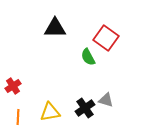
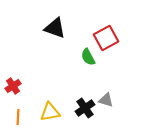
black triangle: rotated 20 degrees clockwise
red square: rotated 25 degrees clockwise
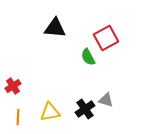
black triangle: rotated 15 degrees counterclockwise
black cross: moved 1 px down
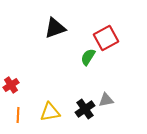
black triangle: rotated 25 degrees counterclockwise
green semicircle: rotated 60 degrees clockwise
red cross: moved 2 px left, 1 px up
gray triangle: rotated 28 degrees counterclockwise
orange line: moved 2 px up
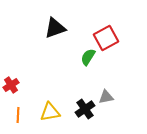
gray triangle: moved 3 px up
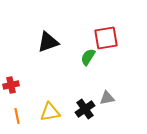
black triangle: moved 7 px left, 14 px down
red square: rotated 20 degrees clockwise
red cross: rotated 21 degrees clockwise
gray triangle: moved 1 px right, 1 px down
orange line: moved 1 px left, 1 px down; rotated 14 degrees counterclockwise
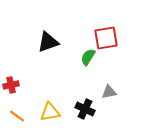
gray triangle: moved 2 px right, 6 px up
black cross: rotated 30 degrees counterclockwise
orange line: rotated 42 degrees counterclockwise
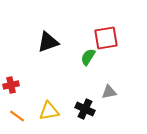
yellow triangle: moved 1 px left, 1 px up
